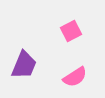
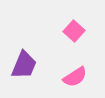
pink square: moved 3 px right; rotated 20 degrees counterclockwise
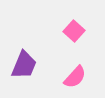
pink semicircle: rotated 15 degrees counterclockwise
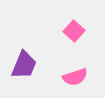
pink semicircle: rotated 30 degrees clockwise
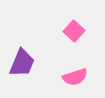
purple trapezoid: moved 2 px left, 2 px up
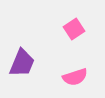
pink square: moved 2 px up; rotated 15 degrees clockwise
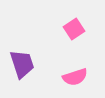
purple trapezoid: moved 1 px down; rotated 40 degrees counterclockwise
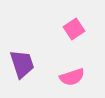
pink semicircle: moved 3 px left
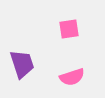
pink square: moved 5 px left; rotated 25 degrees clockwise
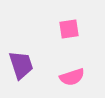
purple trapezoid: moved 1 px left, 1 px down
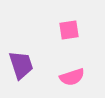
pink square: moved 1 px down
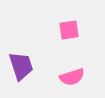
purple trapezoid: moved 1 px down
